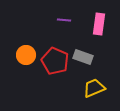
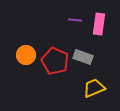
purple line: moved 11 px right
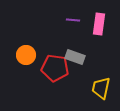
purple line: moved 2 px left
gray rectangle: moved 8 px left
red pentagon: moved 7 px down; rotated 16 degrees counterclockwise
yellow trapezoid: moved 7 px right; rotated 55 degrees counterclockwise
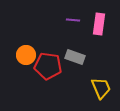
red pentagon: moved 7 px left, 2 px up
yellow trapezoid: rotated 145 degrees clockwise
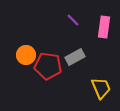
purple line: rotated 40 degrees clockwise
pink rectangle: moved 5 px right, 3 px down
gray rectangle: rotated 48 degrees counterclockwise
